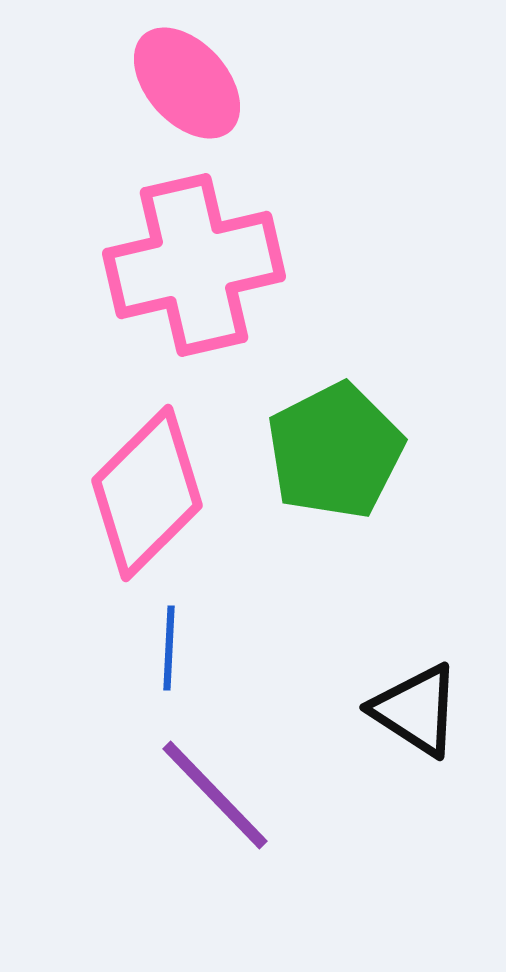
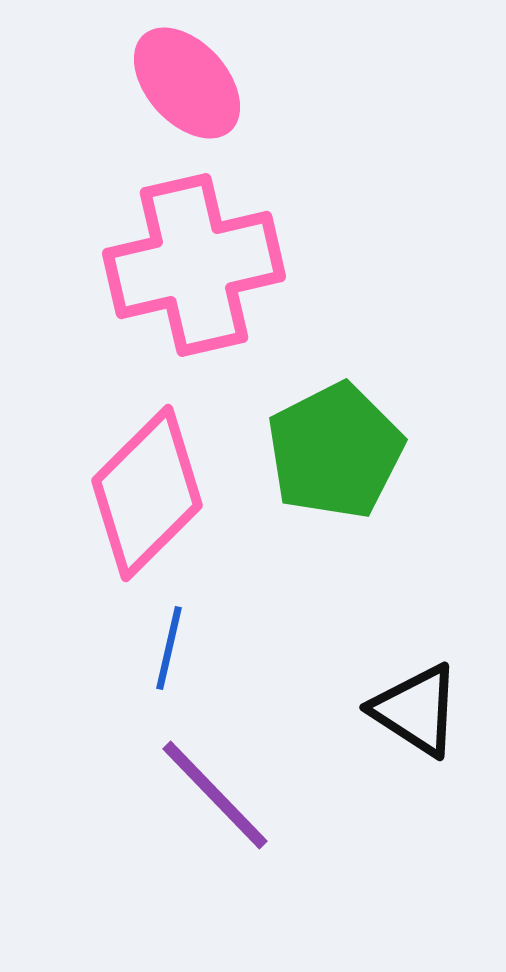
blue line: rotated 10 degrees clockwise
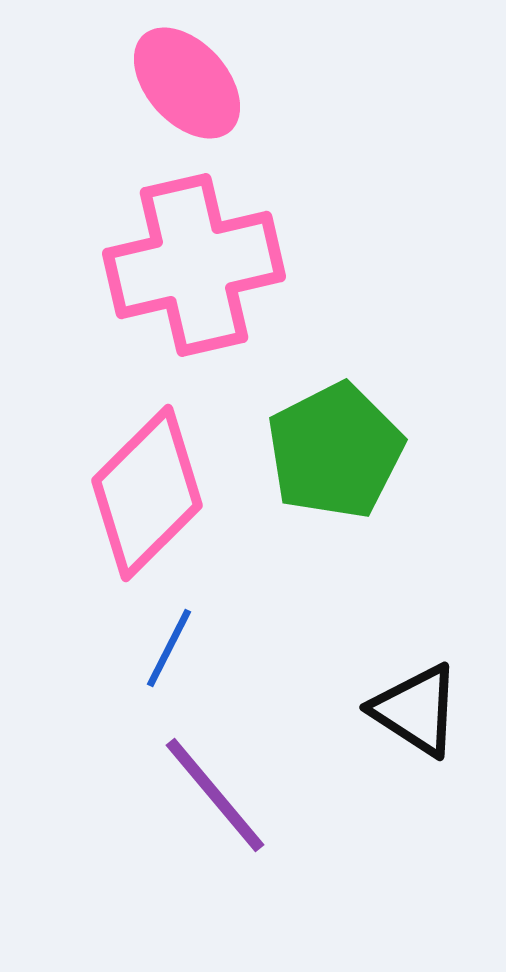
blue line: rotated 14 degrees clockwise
purple line: rotated 4 degrees clockwise
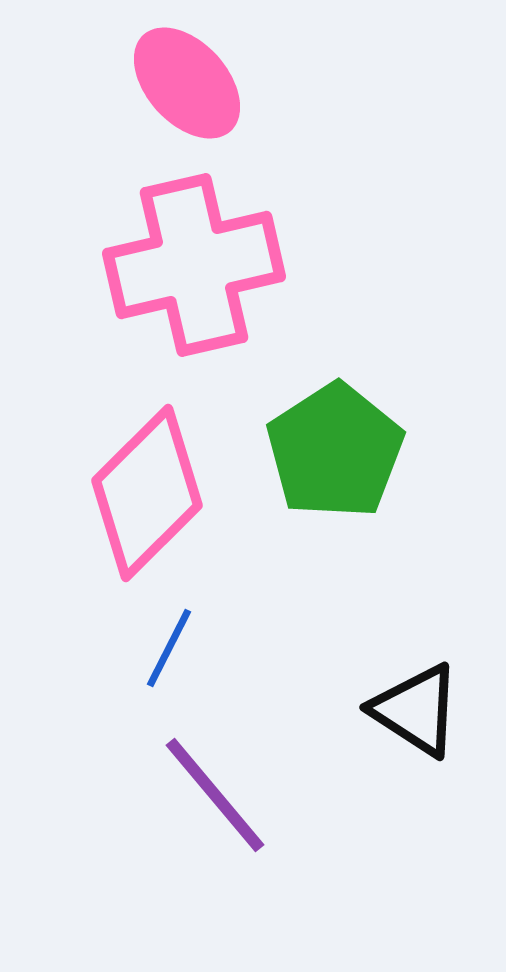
green pentagon: rotated 6 degrees counterclockwise
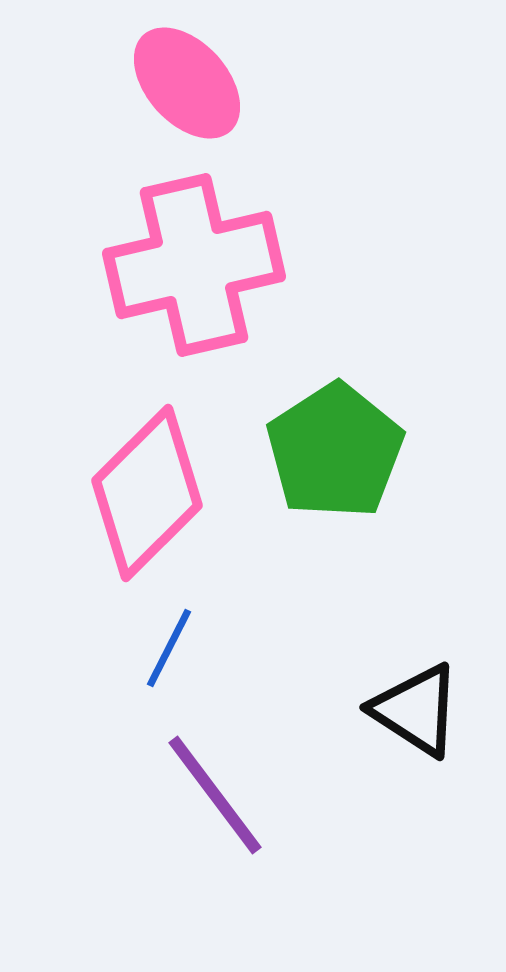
purple line: rotated 3 degrees clockwise
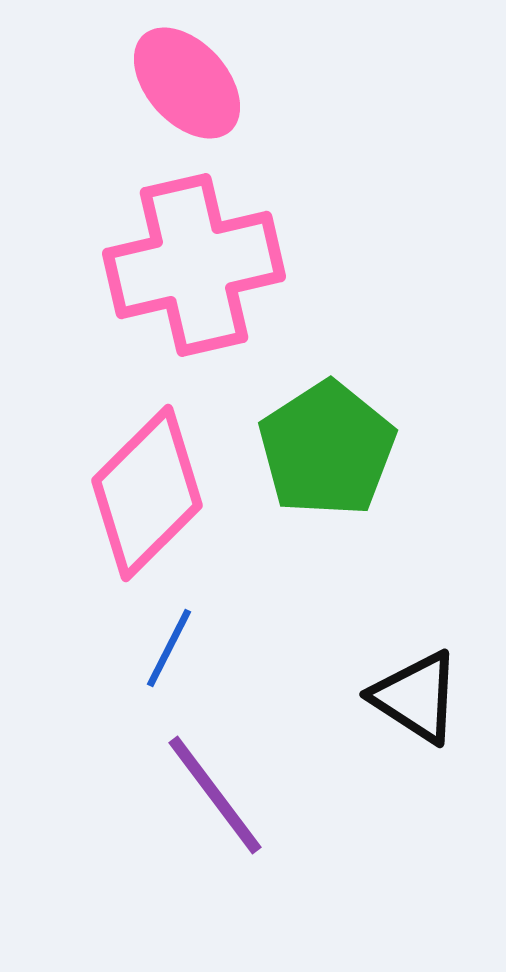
green pentagon: moved 8 px left, 2 px up
black triangle: moved 13 px up
